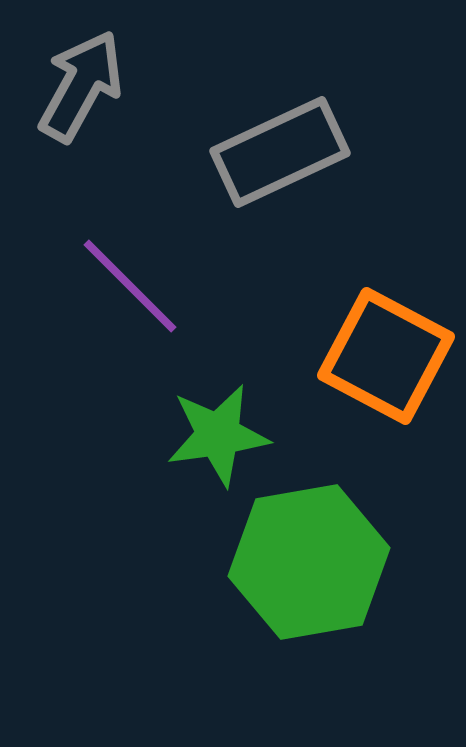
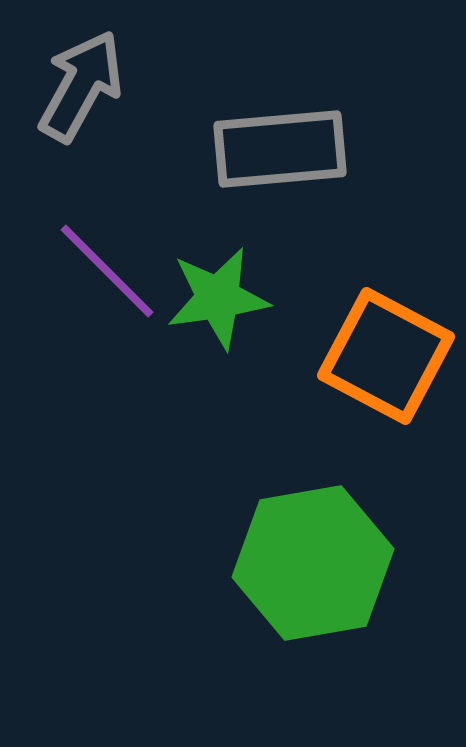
gray rectangle: moved 3 px up; rotated 20 degrees clockwise
purple line: moved 23 px left, 15 px up
green star: moved 137 px up
green hexagon: moved 4 px right, 1 px down
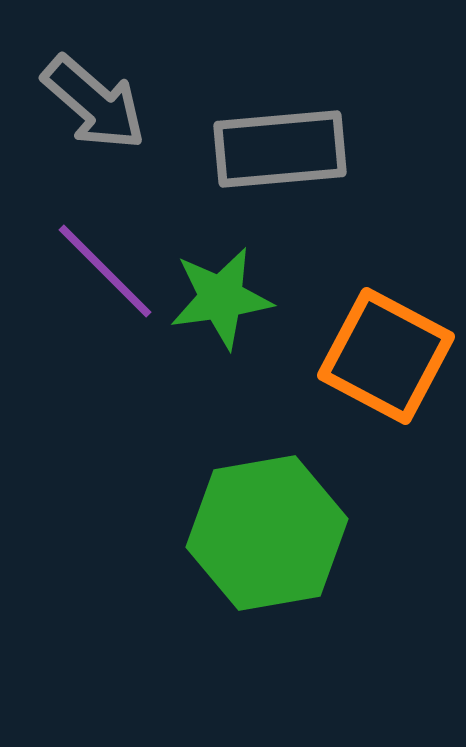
gray arrow: moved 13 px right, 17 px down; rotated 102 degrees clockwise
purple line: moved 2 px left
green star: moved 3 px right
green hexagon: moved 46 px left, 30 px up
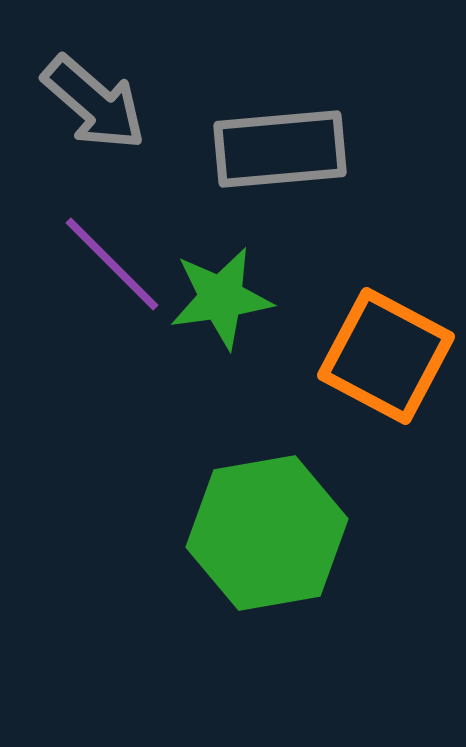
purple line: moved 7 px right, 7 px up
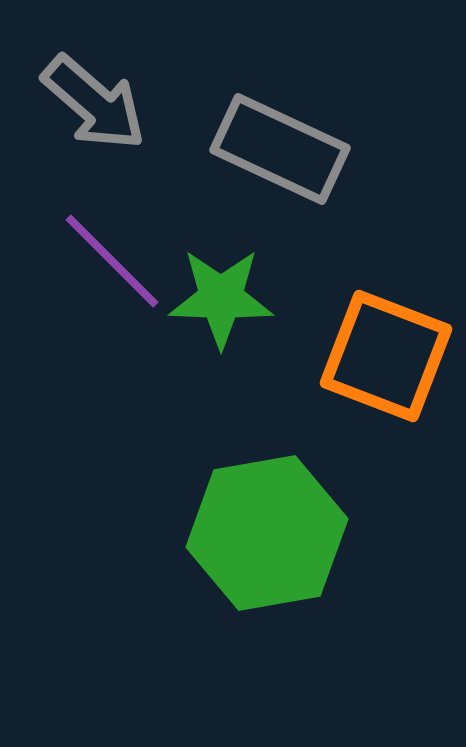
gray rectangle: rotated 30 degrees clockwise
purple line: moved 3 px up
green star: rotated 10 degrees clockwise
orange square: rotated 7 degrees counterclockwise
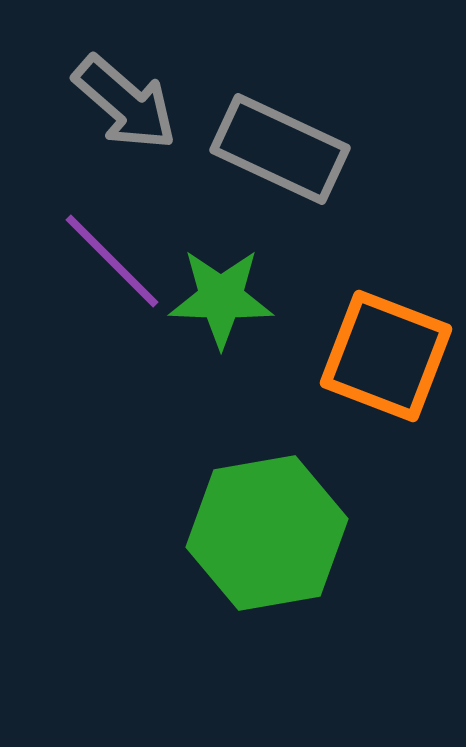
gray arrow: moved 31 px right
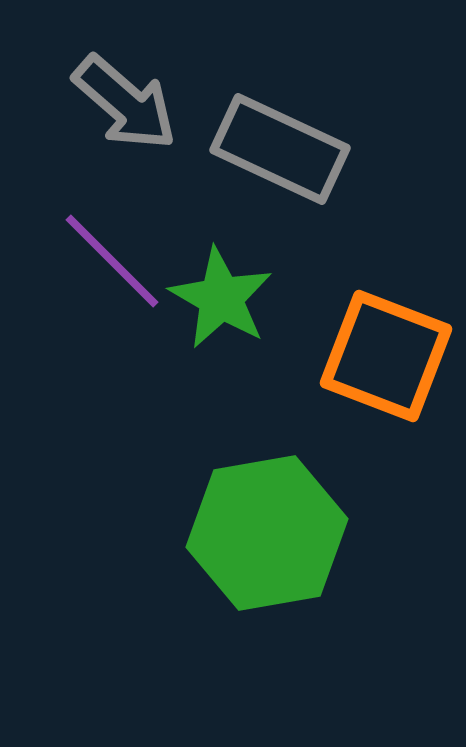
green star: rotated 28 degrees clockwise
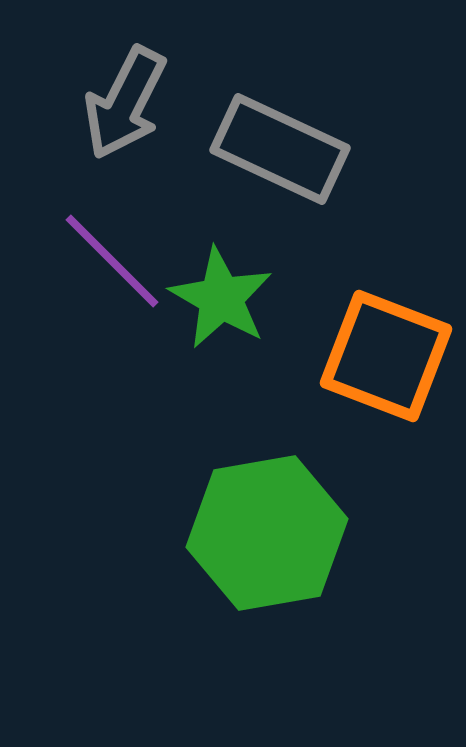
gray arrow: rotated 76 degrees clockwise
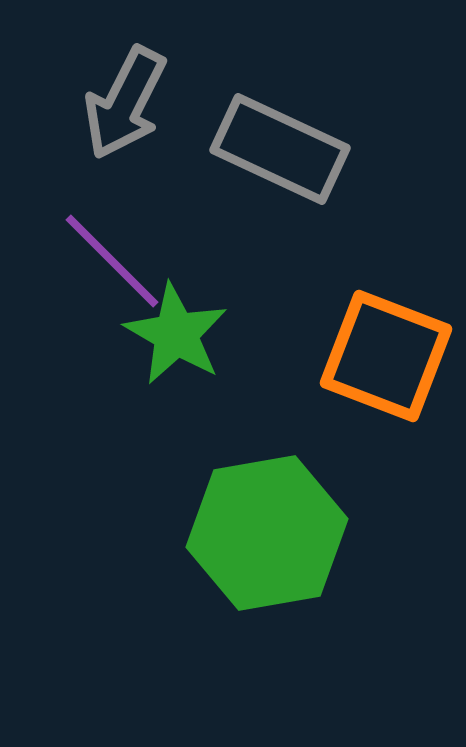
green star: moved 45 px left, 36 px down
